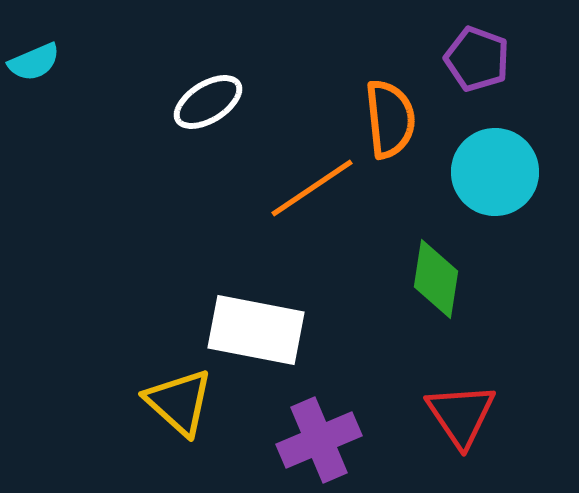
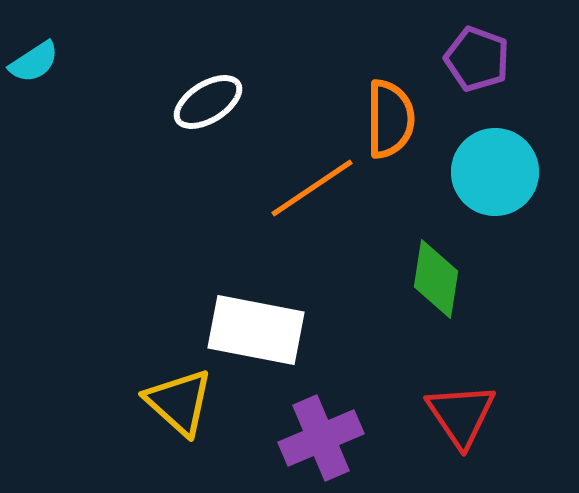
cyan semicircle: rotated 10 degrees counterclockwise
orange semicircle: rotated 6 degrees clockwise
purple cross: moved 2 px right, 2 px up
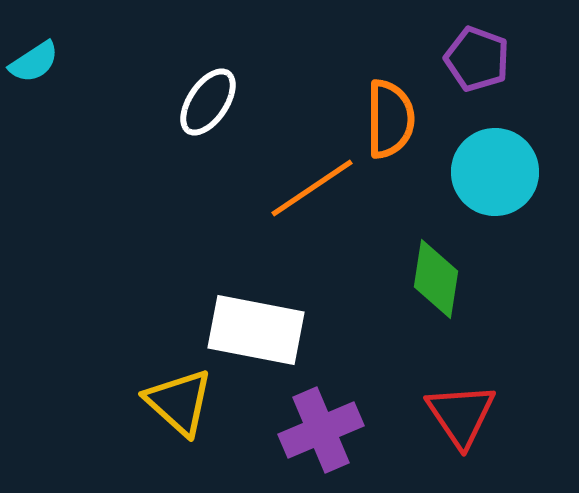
white ellipse: rotated 24 degrees counterclockwise
purple cross: moved 8 px up
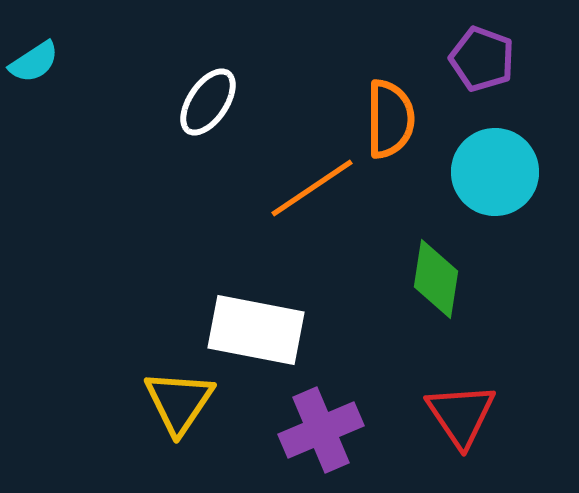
purple pentagon: moved 5 px right
yellow triangle: rotated 22 degrees clockwise
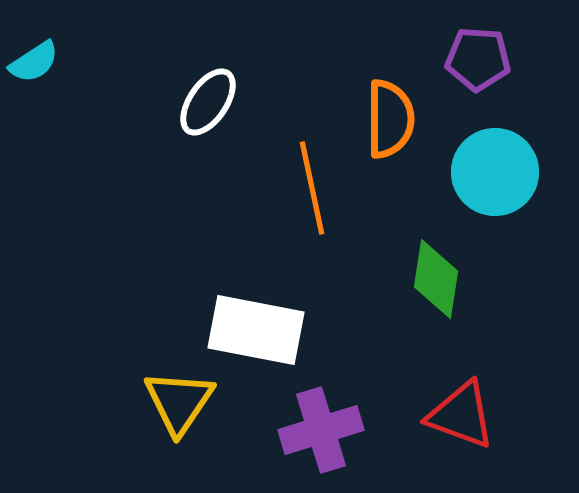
purple pentagon: moved 4 px left; rotated 16 degrees counterclockwise
orange line: rotated 68 degrees counterclockwise
red triangle: rotated 36 degrees counterclockwise
purple cross: rotated 6 degrees clockwise
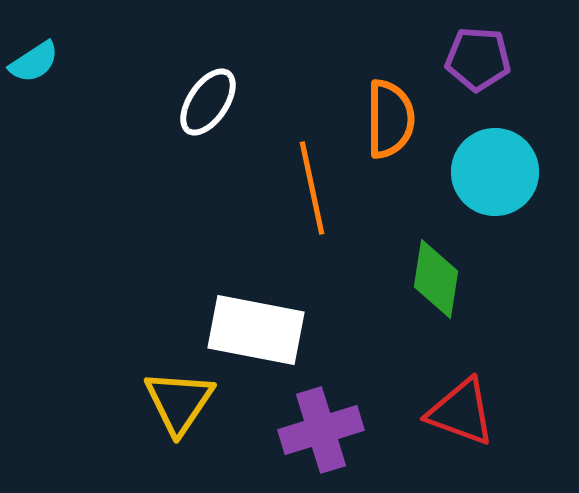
red triangle: moved 3 px up
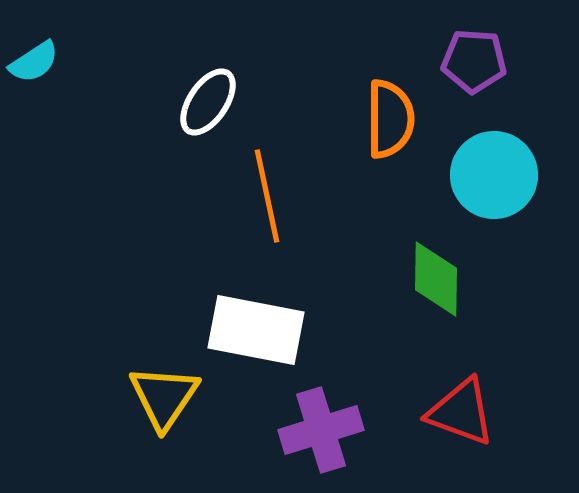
purple pentagon: moved 4 px left, 2 px down
cyan circle: moved 1 px left, 3 px down
orange line: moved 45 px left, 8 px down
green diamond: rotated 8 degrees counterclockwise
yellow triangle: moved 15 px left, 5 px up
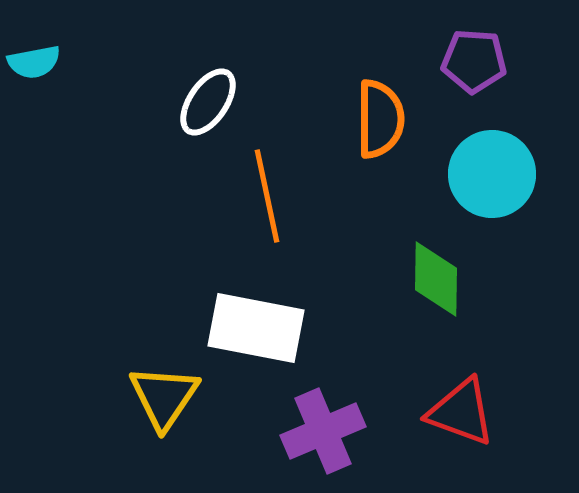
cyan semicircle: rotated 22 degrees clockwise
orange semicircle: moved 10 px left
cyan circle: moved 2 px left, 1 px up
white rectangle: moved 2 px up
purple cross: moved 2 px right, 1 px down; rotated 6 degrees counterclockwise
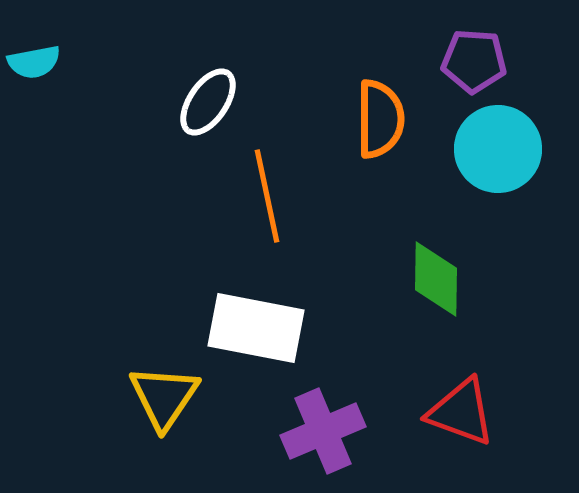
cyan circle: moved 6 px right, 25 px up
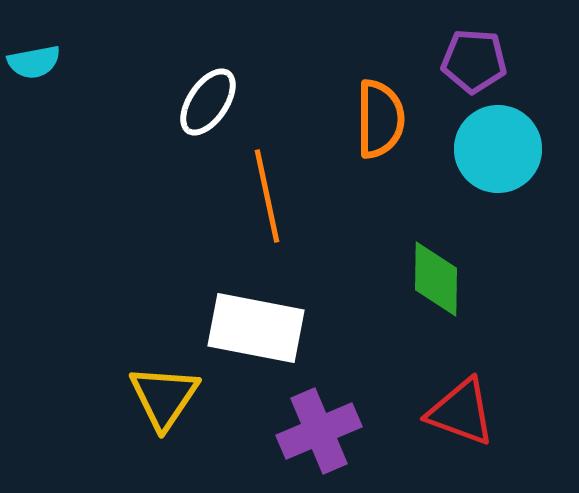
purple cross: moved 4 px left
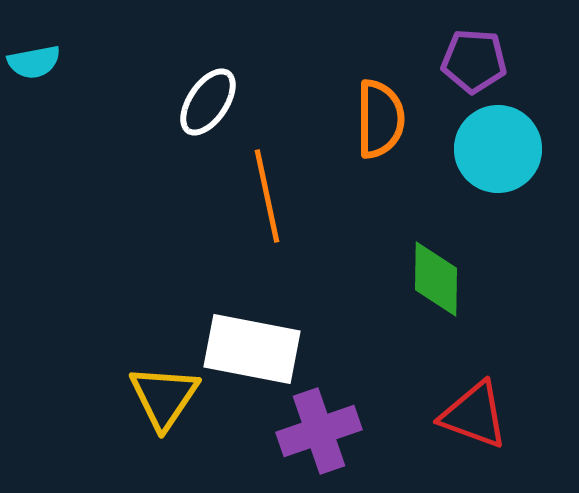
white rectangle: moved 4 px left, 21 px down
red triangle: moved 13 px right, 3 px down
purple cross: rotated 4 degrees clockwise
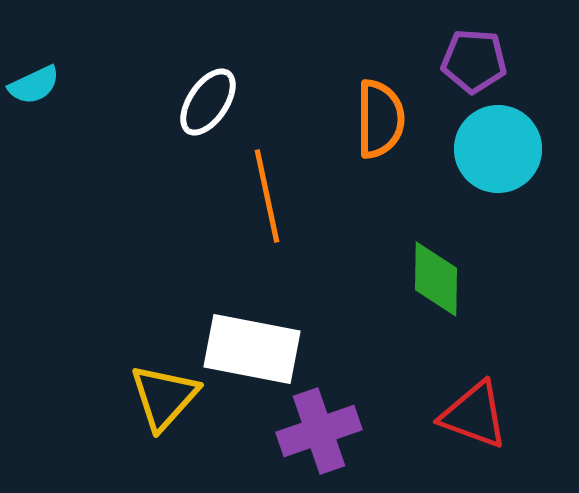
cyan semicircle: moved 23 px down; rotated 14 degrees counterclockwise
yellow triangle: rotated 8 degrees clockwise
